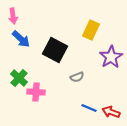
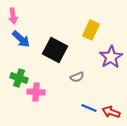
green cross: rotated 24 degrees counterclockwise
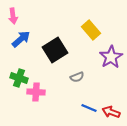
yellow rectangle: rotated 66 degrees counterclockwise
blue arrow: rotated 84 degrees counterclockwise
black square: rotated 30 degrees clockwise
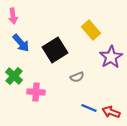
blue arrow: moved 4 px down; rotated 90 degrees clockwise
green cross: moved 5 px left, 2 px up; rotated 24 degrees clockwise
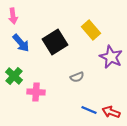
black square: moved 8 px up
purple star: rotated 15 degrees counterclockwise
blue line: moved 2 px down
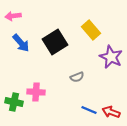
pink arrow: rotated 91 degrees clockwise
green cross: moved 26 px down; rotated 30 degrees counterclockwise
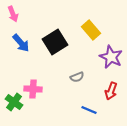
pink arrow: moved 2 px up; rotated 105 degrees counterclockwise
pink cross: moved 3 px left, 3 px up
green cross: rotated 24 degrees clockwise
red arrow: moved 21 px up; rotated 90 degrees counterclockwise
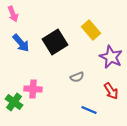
red arrow: rotated 54 degrees counterclockwise
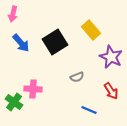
pink arrow: rotated 35 degrees clockwise
